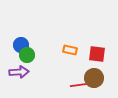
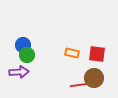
blue circle: moved 2 px right
orange rectangle: moved 2 px right, 3 px down
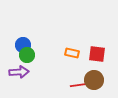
brown circle: moved 2 px down
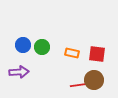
green circle: moved 15 px right, 8 px up
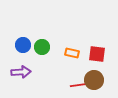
purple arrow: moved 2 px right
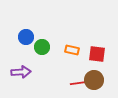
blue circle: moved 3 px right, 8 px up
orange rectangle: moved 3 px up
red line: moved 2 px up
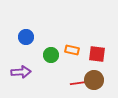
green circle: moved 9 px right, 8 px down
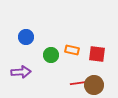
brown circle: moved 5 px down
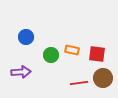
brown circle: moved 9 px right, 7 px up
